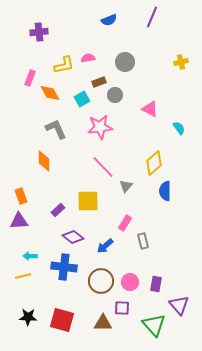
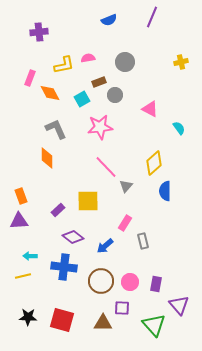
orange diamond at (44, 161): moved 3 px right, 3 px up
pink line at (103, 167): moved 3 px right
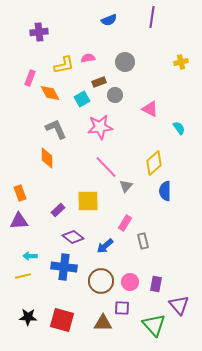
purple line at (152, 17): rotated 15 degrees counterclockwise
orange rectangle at (21, 196): moved 1 px left, 3 px up
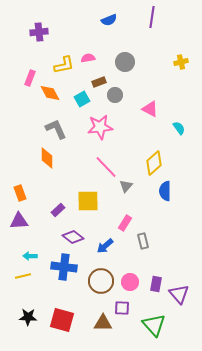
purple triangle at (179, 305): moved 11 px up
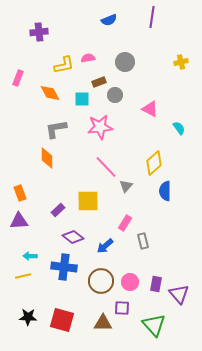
pink rectangle at (30, 78): moved 12 px left
cyan square at (82, 99): rotated 28 degrees clockwise
gray L-shape at (56, 129): rotated 75 degrees counterclockwise
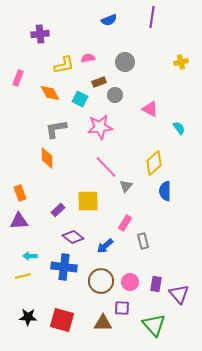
purple cross at (39, 32): moved 1 px right, 2 px down
cyan square at (82, 99): moved 2 px left; rotated 28 degrees clockwise
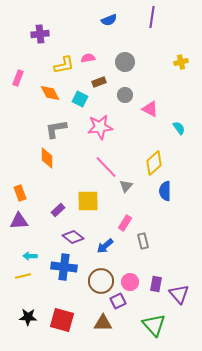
gray circle at (115, 95): moved 10 px right
purple square at (122, 308): moved 4 px left, 7 px up; rotated 28 degrees counterclockwise
